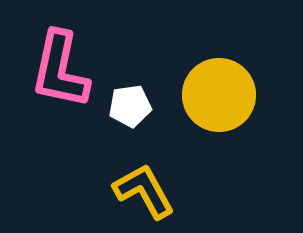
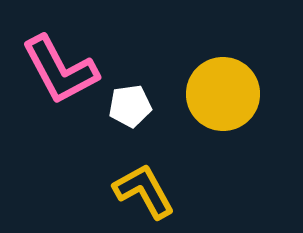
pink L-shape: rotated 40 degrees counterclockwise
yellow circle: moved 4 px right, 1 px up
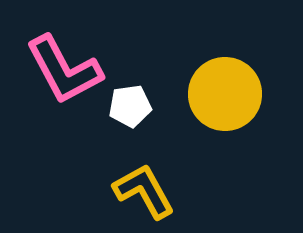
pink L-shape: moved 4 px right
yellow circle: moved 2 px right
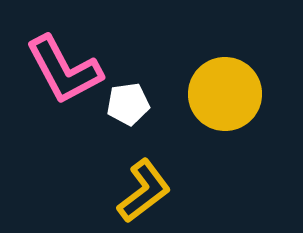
white pentagon: moved 2 px left, 2 px up
yellow L-shape: rotated 82 degrees clockwise
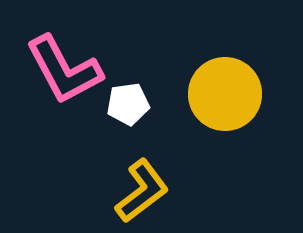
yellow L-shape: moved 2 px left
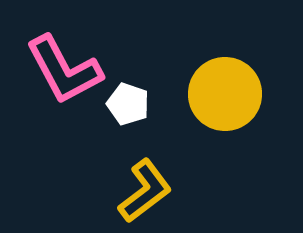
white pentagon: rotated 27 degrees clockwise
yellow L-shape: moved 3 px right
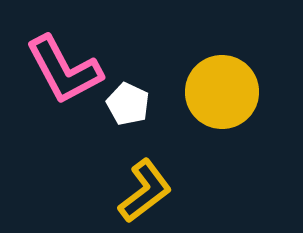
yellow circle: moved 3 px left, 2 px up
white pentagon: rotated 6 degrees clockwise
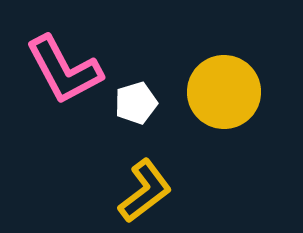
yellow circle: moved 2 px right
white pentagon: moved 8 px right, 1 px up; rotated 30 degrees clockwise
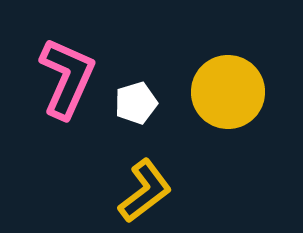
pink L-shape: moved 3 px right, 8 px down; rotated 128 degrees counterclockwise
yellow circle: moved 4 px right
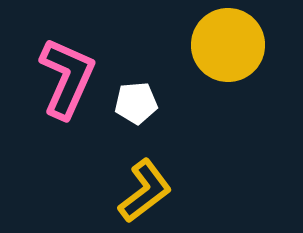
yellow circle: moved 47 px up
white pentagon: rotated 12 degrees clockwise
